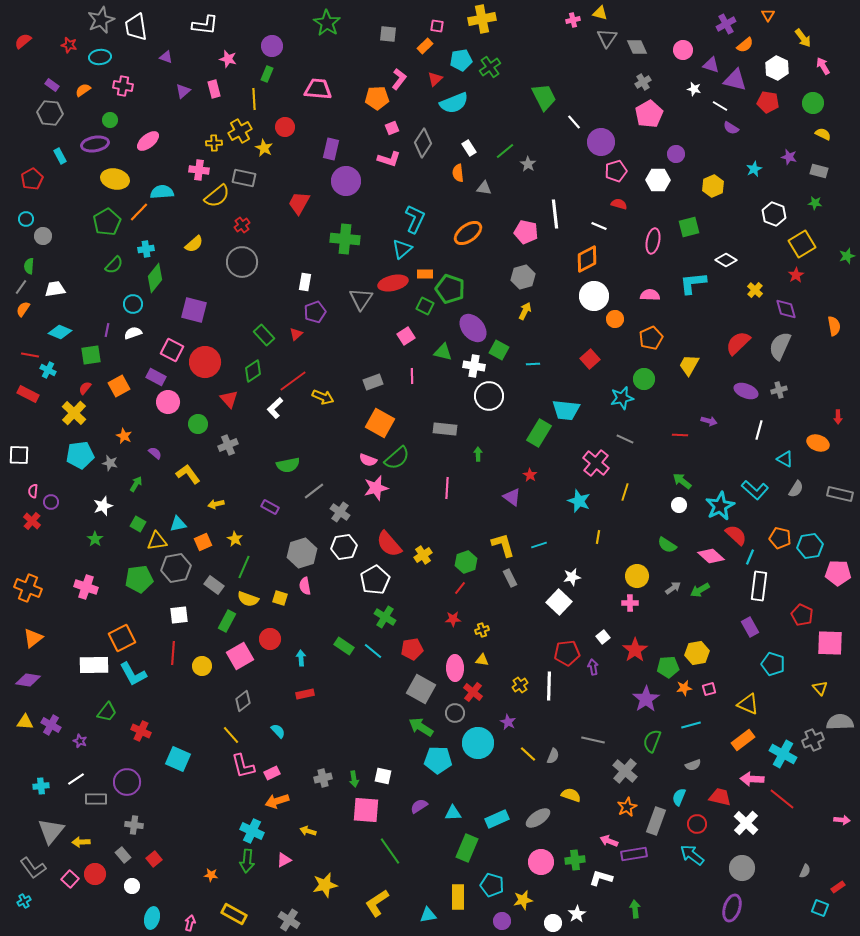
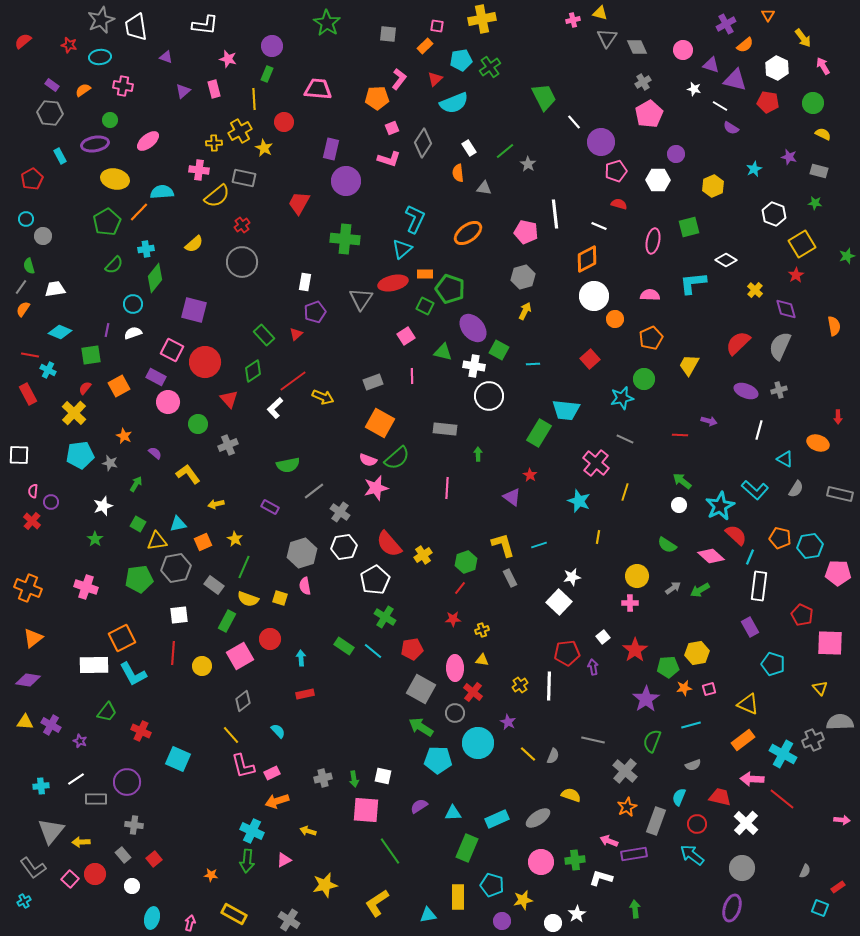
red circle at (285, 127): moved 1 px left, 5 px up
green semicircle at (29, 266): rotated 21 degrees counterclockwise
red rectangle at (28, 394): rotated 35 degrees clockwise
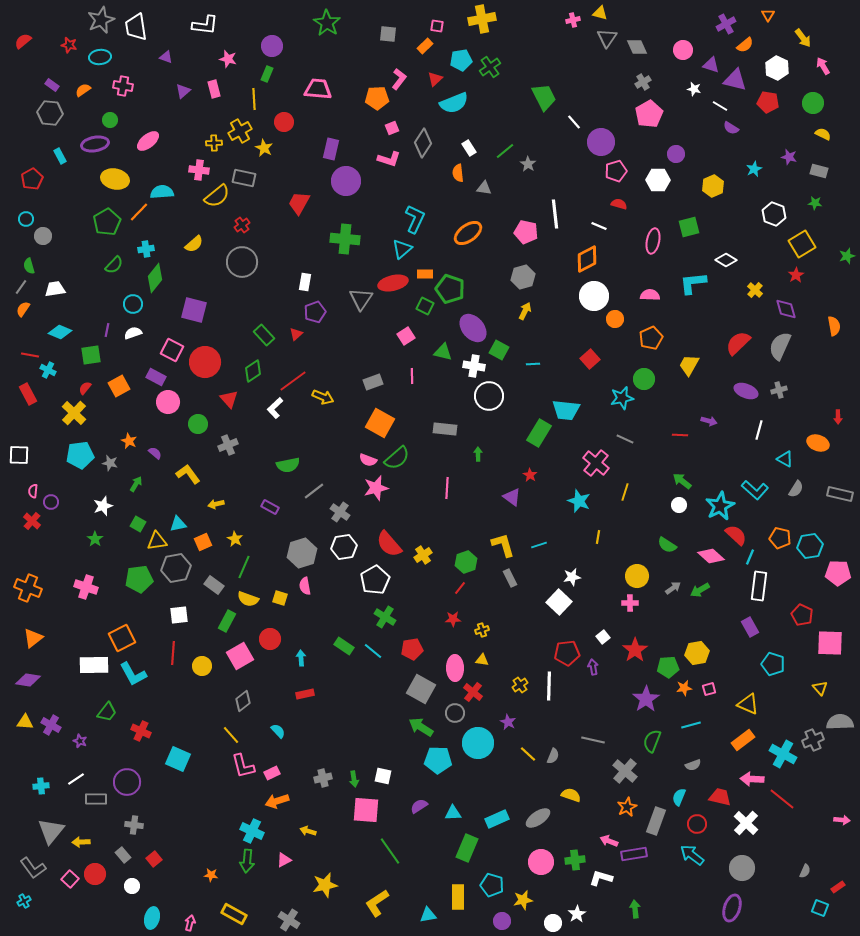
orange star at (124, 436): moved 5 px right, 5 px down
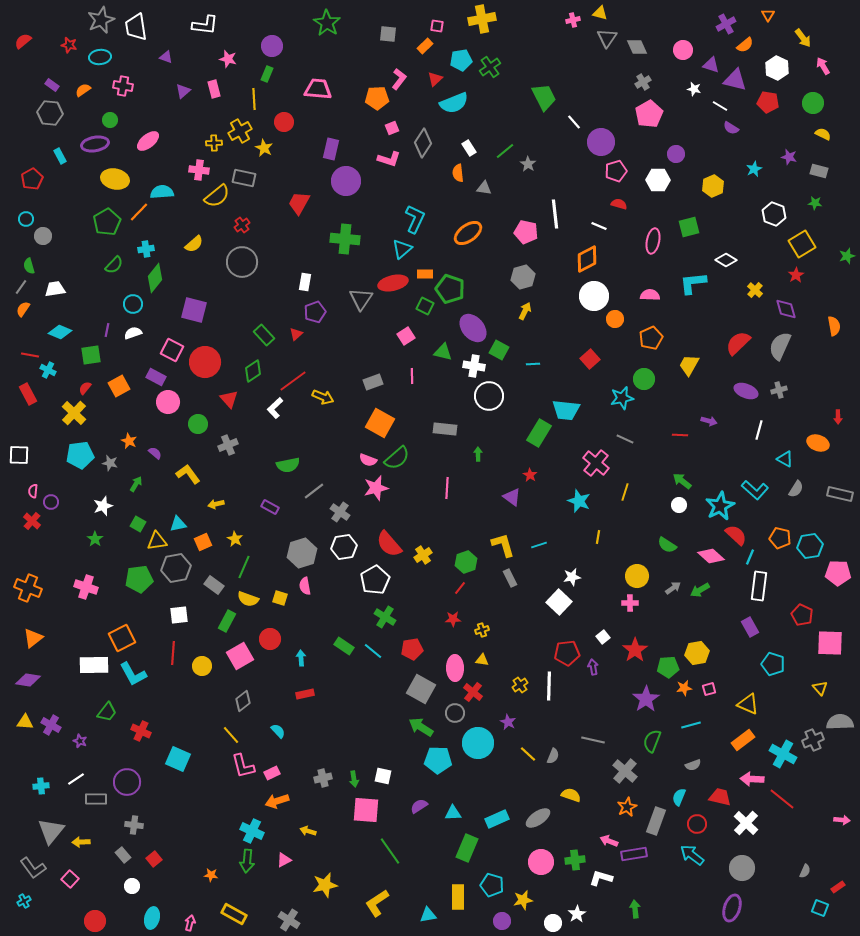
red circle at (95, 874): moved 47 px down
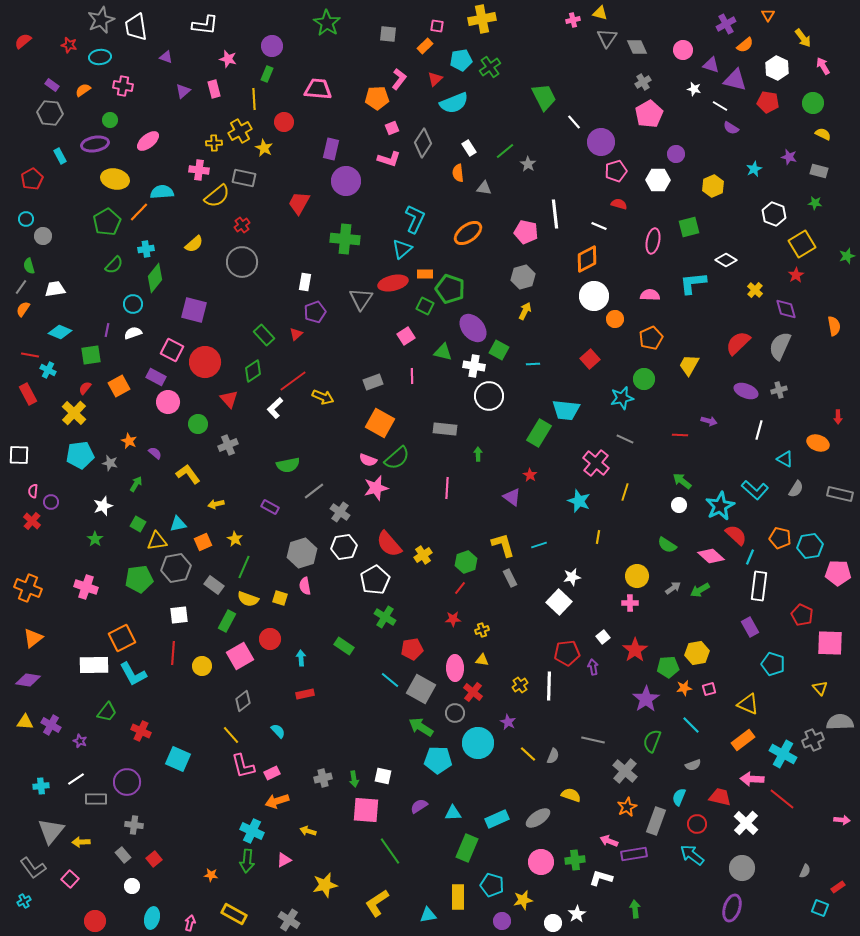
cyan line at (373, 651): moved 17 px right, 29 px down
cyan line at (691, 725): rotated 60 degrees clockwise
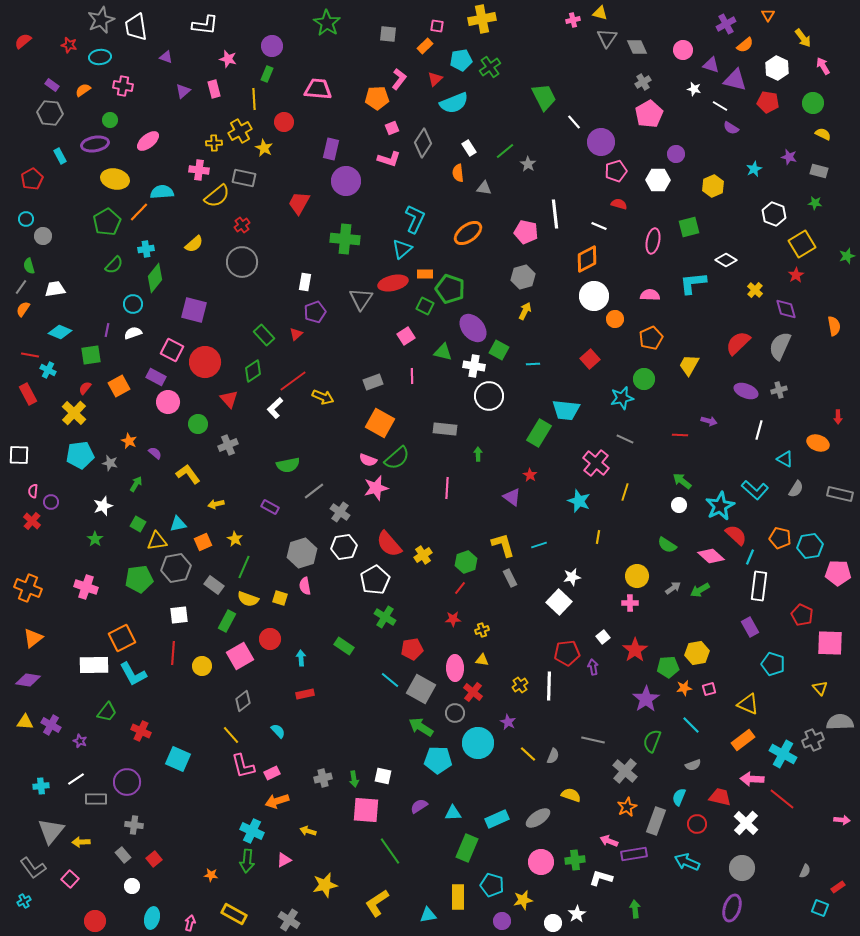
cyan arrow at (692, 855): moved 5 px left, 7 px down; rotated 15 degrees counterclockwise
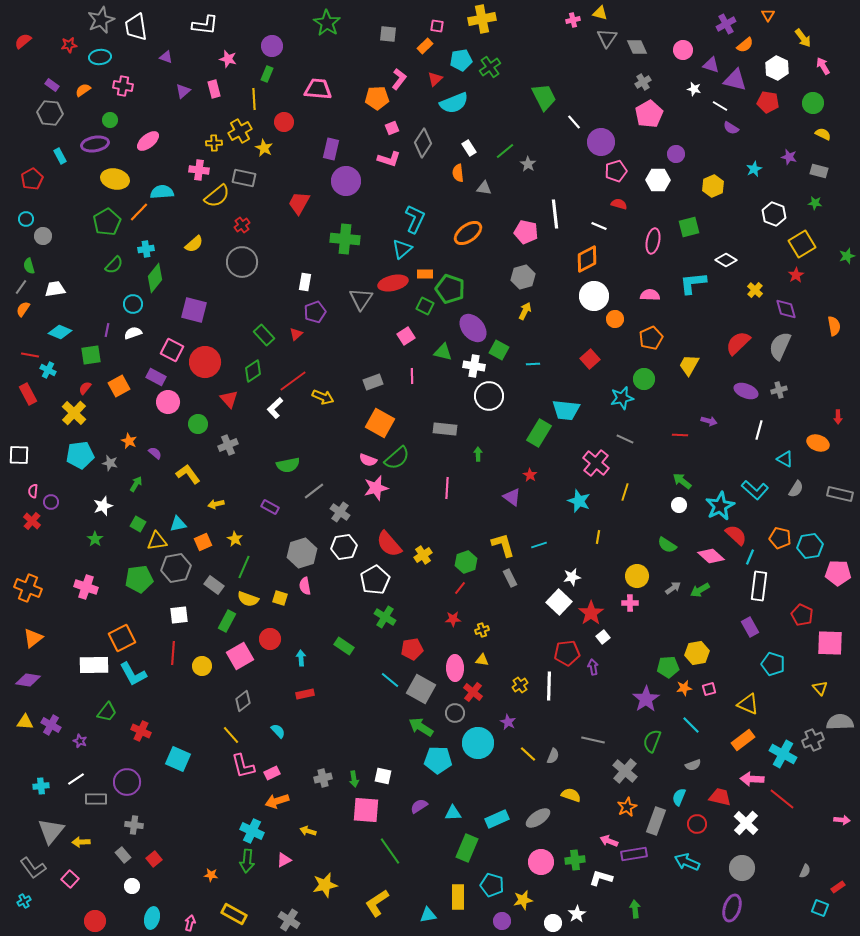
red star at (69, 45): rotated 21 degrees counterclockwise
red star at (635, 650): moved 44 px left, 37 px up
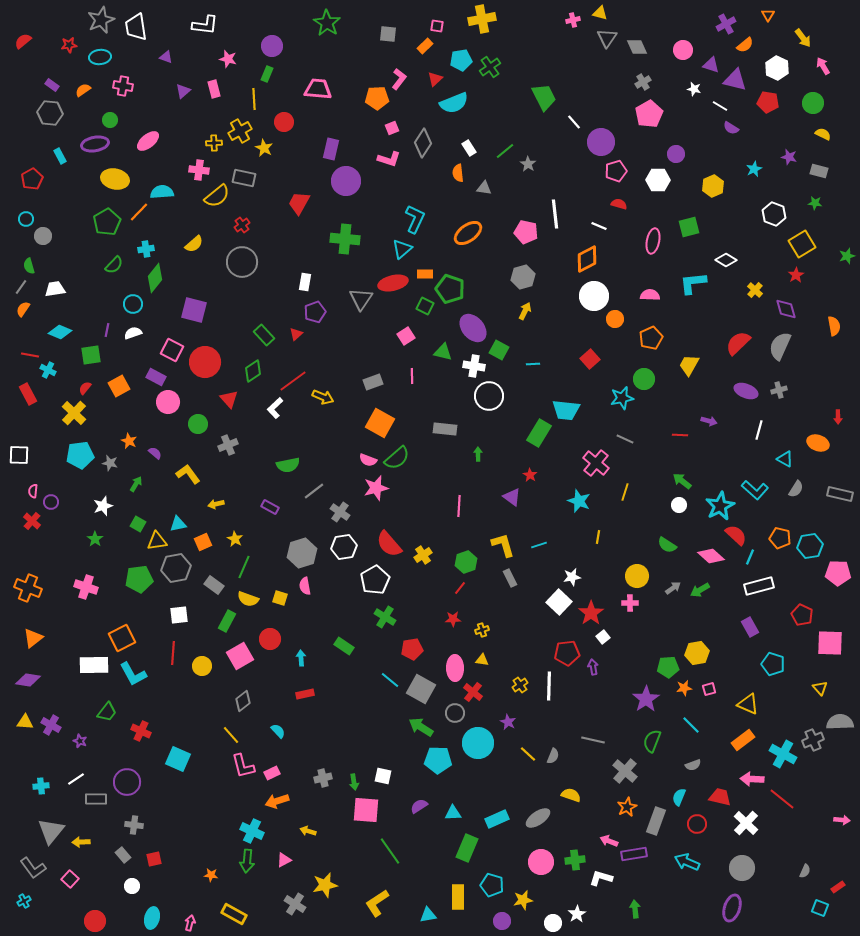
pink line at (447, 488): moved 12 px right, 18 px down
white rectangle at (759, 586): rotated 68 degrees clockwise
green arrow at (354, 779): moved 3 px down
red square at (154, 859): rotated 28 degrees clockwise
gray cross at (289, 920): moved 6 px right, 16 px up
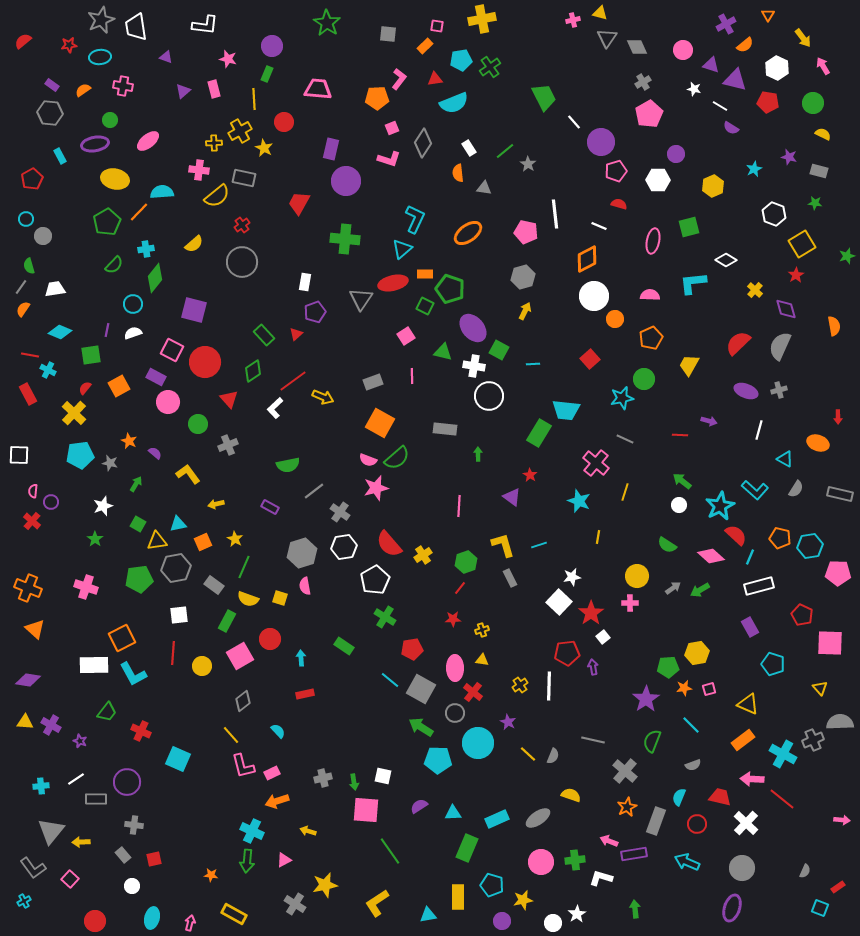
red triangle at (435, 79): rotated 35 degrees clockwise
orange triangle at (33, 638): moved 2 px right, 9 px up; rotated 40 degrees counterclockwise
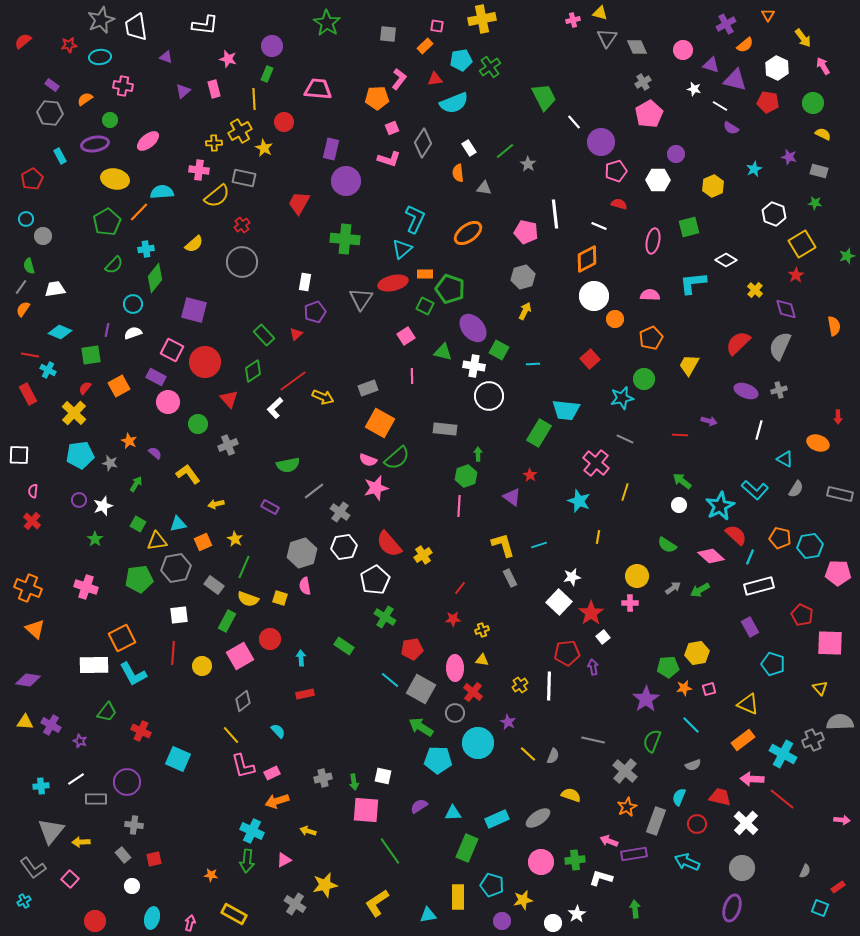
orange semicircle at (83, 90): moved 2 px right, 9 px down
gray rectangle at (373, 382): moved 5 px left, 6 px down
purple circle at (51, 502): moved 28 px right, 2 px up
green hexagon at (466, 562): moved 86 px up
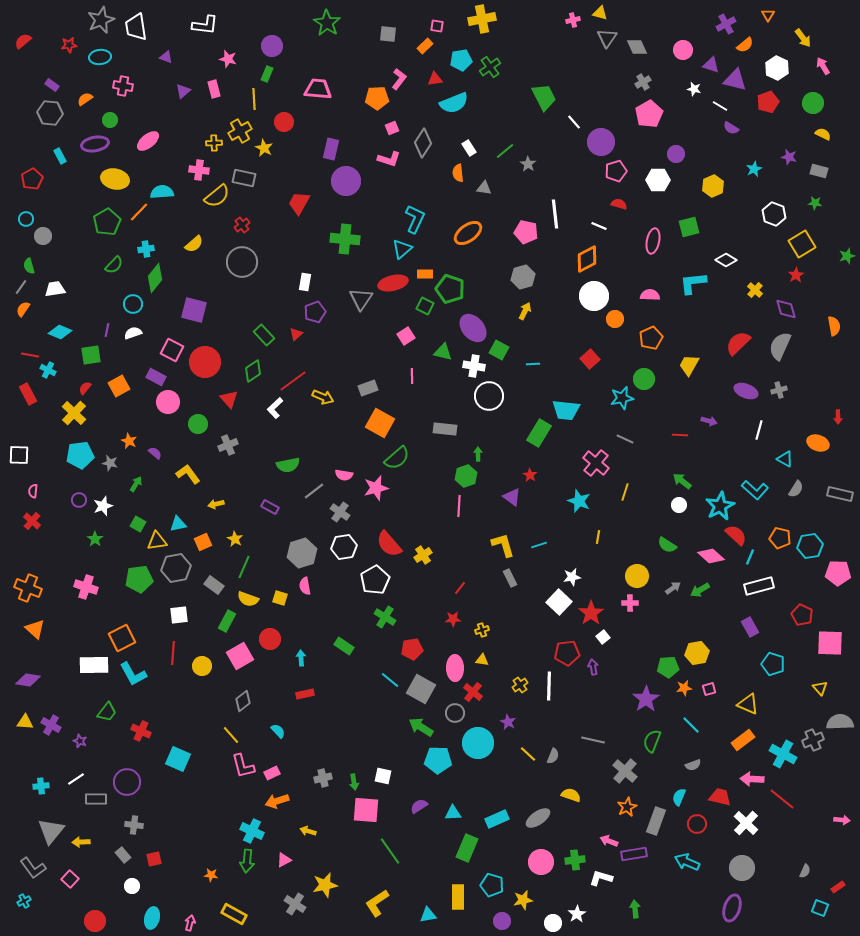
red pentagon at (768, 102): rotated 30 degrees counterclockwise
pink semicircle at (368, 460): moved 24 px left, 15 px down; rotated 12 degrees counterclockwise
